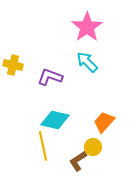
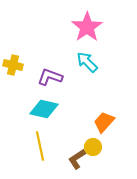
cyan diamond: moved 11 px left, 11 px up
yellow line: moved 3 px left
brown L-shape: moved 1 px left, 2 px up
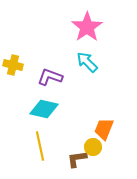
orange trapezoid: moved 7 px down; rotated 20 degrees counterclockwise
brown L-shape: rotated 25 degrees clockwise
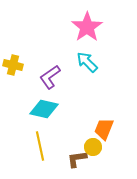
purple L-shape: rotated 55 degrees counterclockwise
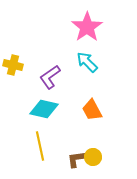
orange trapezoid: moved 12 px left, 19 px up; rotated 50 degrees counterclockwise
yellow circle: moved 10 px down
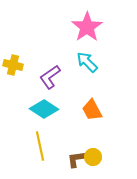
cyan diamond: rotated 20 degrees clockwise
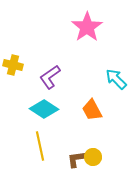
cyan arrow: moved 29 px right, 17 px down
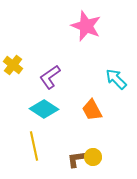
pink star: moved 1 px left, 1 px up; rotated 16 degrees counterclockwise
yellow cross: rotated 24 degrees clockwise
yellow line: moved 6 px left
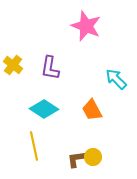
purple L-shape: moved 9 px up; rotated 45 degrees counterclockwise
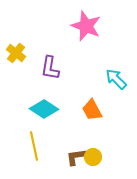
yellow cross: moved 3 px right, 12 px up
brown L-shape: moved 1 px left, 2 px up
